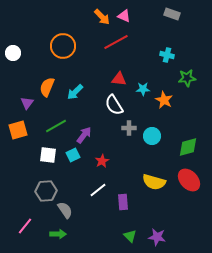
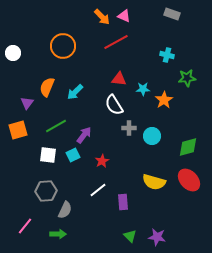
orange star: rotated 12 degrees clockwise
gray semicircle: rotated 60 degrees clockwise
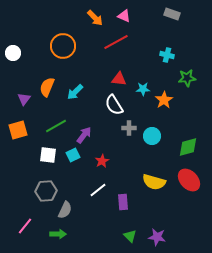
orange arrow: moved 7 px left, 1 px down
purple triangle: moved 3 px left, 4 px up
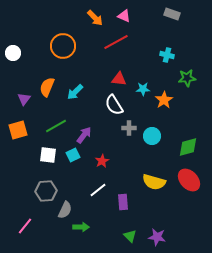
green arrow: moved 23 px right, 7 px up
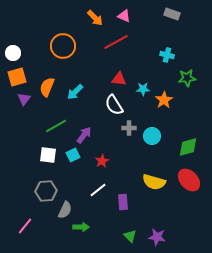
orange square: moved 1 px left, 53 px up
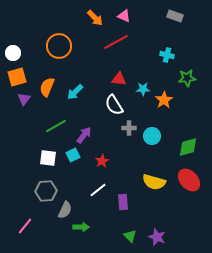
gray rectangle: moved 3 px right, 2 px down
orange circle: moved 4 px left
white square: moved 3 px down
purple star: rotated 12 degrees clockwise
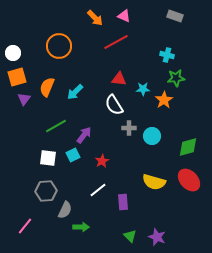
green star: moved 11 px left
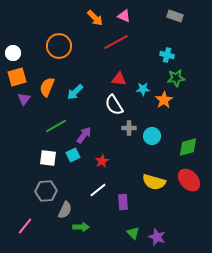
green triangle: moved 3 px right, 3 px up
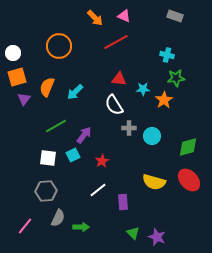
gray semicircle: moved 7 px left, 8 px down
